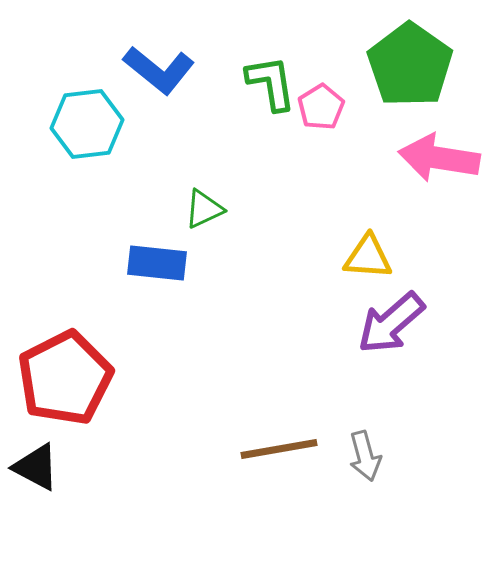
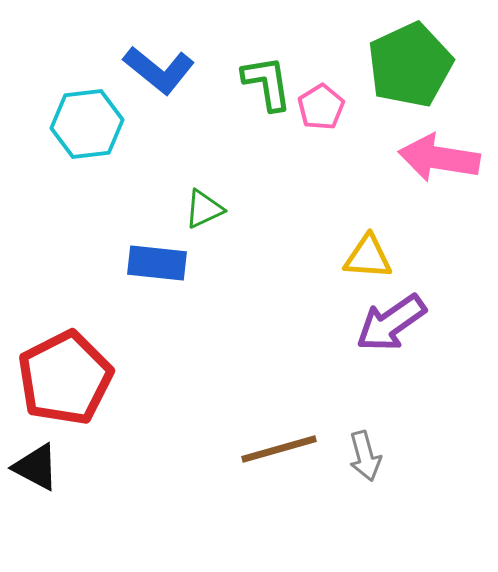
green pentagon: rotated 12 degrees clockwise
green L-shape: moved 4 px left
purple arrow: rotated 6 degrees clockwise
brown line: rotated 6 degrees counterclockwise
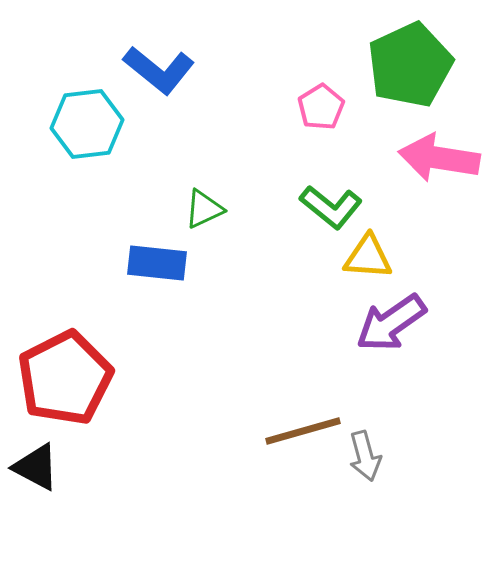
green L-shape: moved 64 px right, 124 px down; rotated 138 degrees clockwise
brown line: moved 24 px right, 18 px up
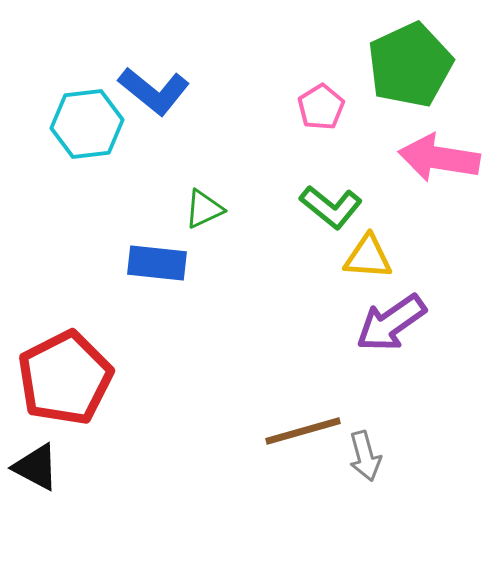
blue L-shape: moved 5 px left, 21 px down
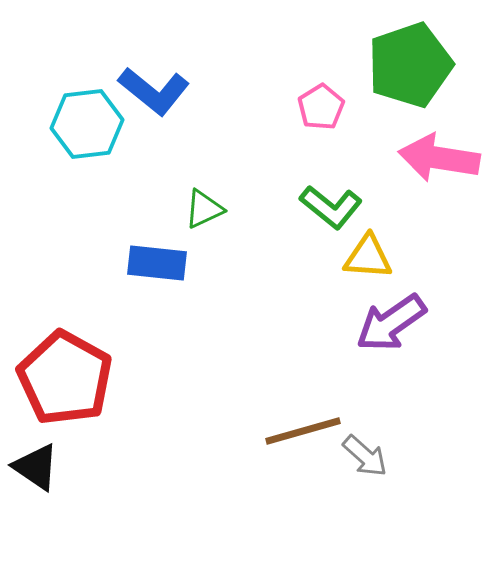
green pentagon: rotated 6 degrees clockwise
red pentagon: rotated 16 degrees counterclockwise
gray arrow: rotated 33 degrees counterclockwise
black triangle: rotated 6 degrees clockwise
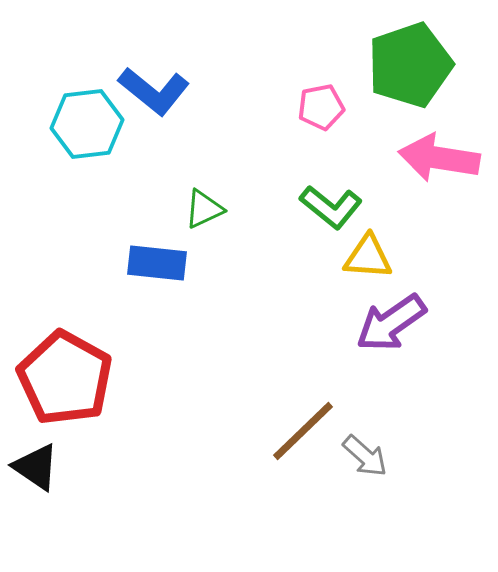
pink pentagon: rotated 21 degrees clockwise
brown line: rotated 28 degrees counterclockwise
